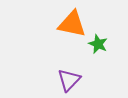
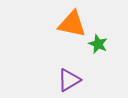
purple triangle: rotated 15 degrees clockwise
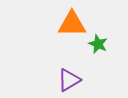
orange triangle: rotated 12 degrees counterclockwise
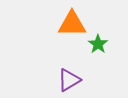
green star: rotated 12 degrees clockwise
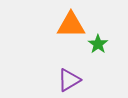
orange triangle: moved 1 px left, 1 px down
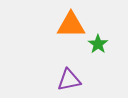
purple triangle: rotated 20 degrees clockwise
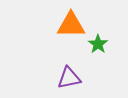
purple triangle: moved 2 px up
